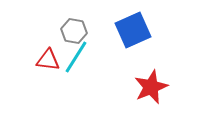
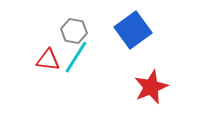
blue square: rotated 12 degrees counterclockwise
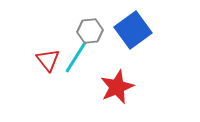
gray hexagon: moved 16 px right; rotated 15 degrees counterclockwise
red triangle: rotated 45 degrees clockwise
red star: moved 34 px left
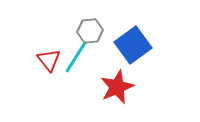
blue square: moved 15 px down
red triangle: moved 1 px right
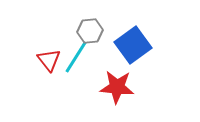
red star: rotated 28 degrees clockwise
